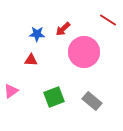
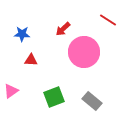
blue star: moved 15 px left
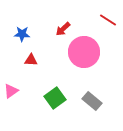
green square: moved 1 px right, 1 px down; rotated 15 degrees counterclockwise
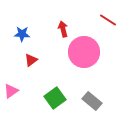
red arrow: rotated 119 degrees clockwise
red triangle: rotated 40 degrees counterclockwise
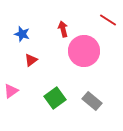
blue star: rotated 14 degrees clockwise
pink circle: moved 1 px up
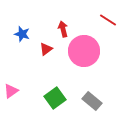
red triangle: moved 15 px right, 11 px up
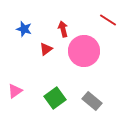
blue star: moved 2 px right, 5 px up
pink triangle: moved 4 px right
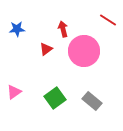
blue star: moved 7 px left; rotated 21 degrees counterclockwise
pink triangle: moved 1 px left, 1 px down
